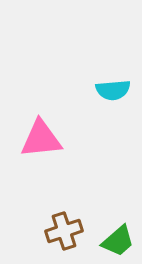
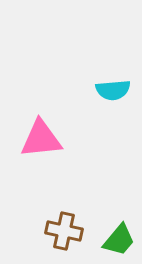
brown cross: rotated 30 degrees clockwise
green trapezoid: moved 1 px right, 1 px up; rotated 9 degrees counterclockwise
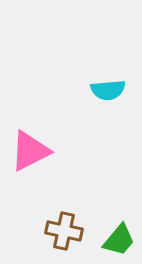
cyan semicircle: moved 5 px left
pink triangle: moved 11 px left, 12 px down; rotated 21 degrees counterclockwise
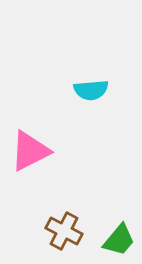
cyan semicircle: moved 17 px left
brown cross: rotated 15 degrees clockwise
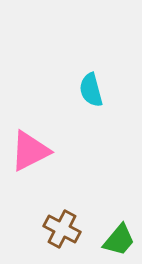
cyan semicircle: rotated 80 degrees clockwise
brown cross: moved 2 px left, 2 px up
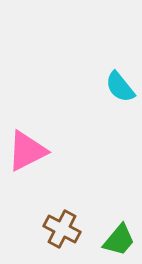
cyan semicircle: moved 29 px right, 3 px up; rotated 24 degrees counterclockwise
pink triangle: moved 3 px left
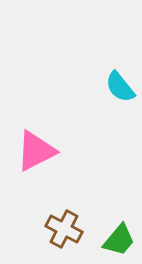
pink triangle: moved 9 px right
brown cross: moved 2 px right
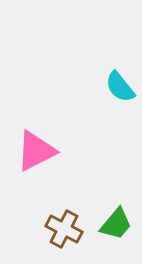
green trapezoid: moved 3 px left, 16 px up
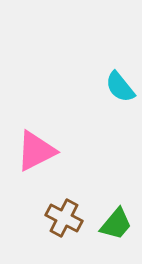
brown cross: moved 11 px up
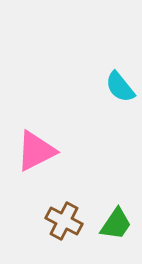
brown cross: moved 3 px down
green trapezoid: rotated 6 degrees counterclockwise
